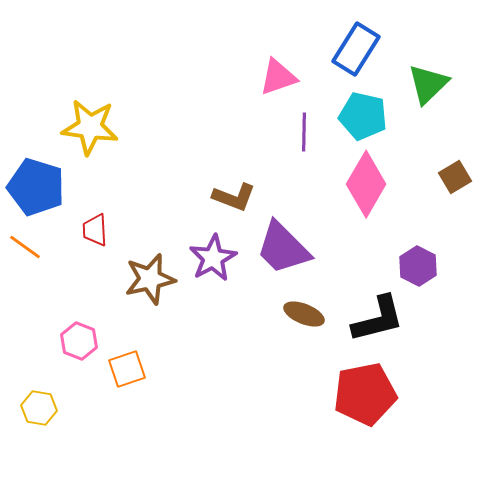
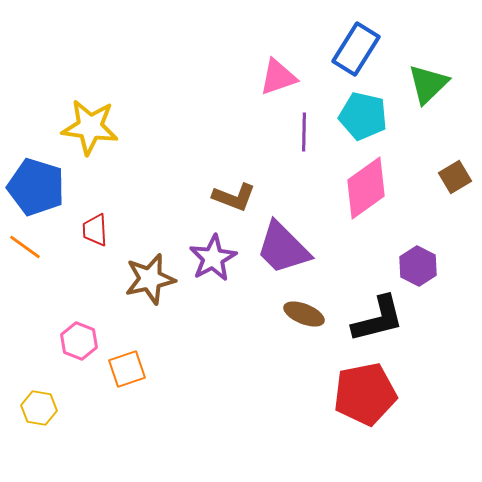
pink diamond: moved 4 px down; rotated 24 degrees clockwise
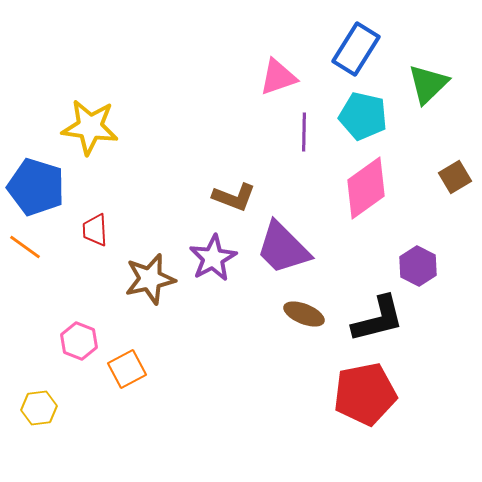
orange square: rotated 9 degrees counterclockwise
yellow hexagon: rotated 16 degrees counterclockwise
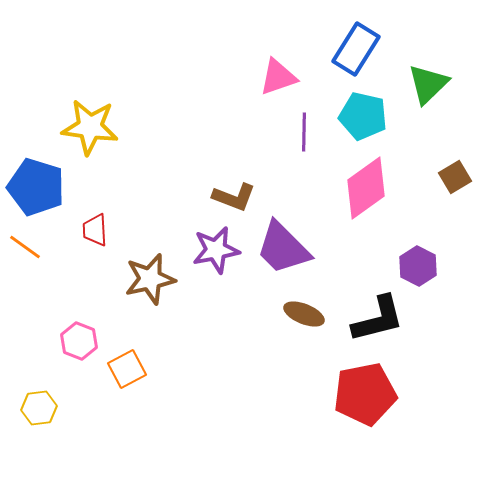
purple star: moved 3 px right, 8 px up; rotated 18 degrees clockwise
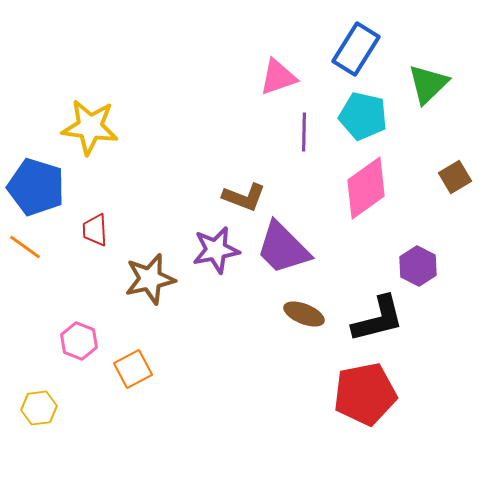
brown L-shape: moved 10 px right
orange square: moved 6 px right
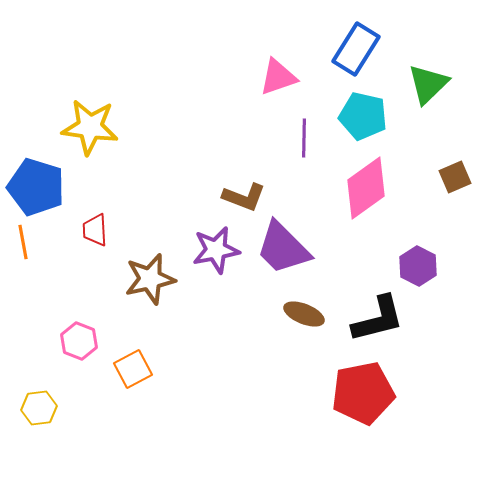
purple line: moved 6 px down
brown square: rotated 8 degrees clockwise
orange line: moved 2 px left, 5 px up; rotated 44 degrees clockwise
red pentagon: moved 2 px left, 1 px up
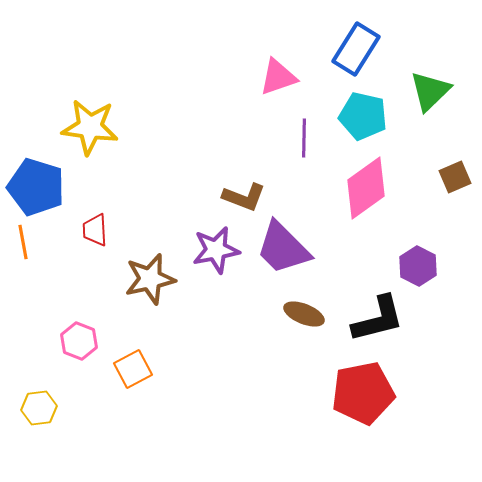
green triangle: moved 2 px right, 7 px down
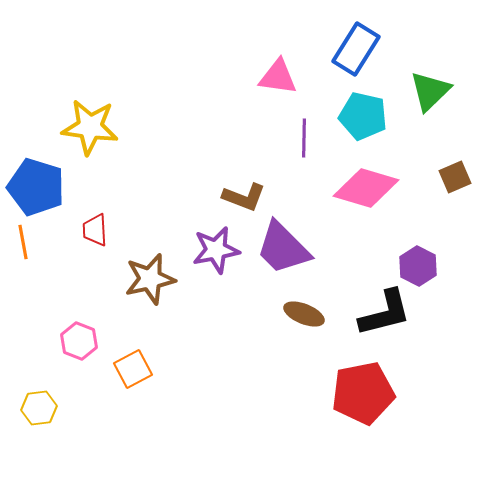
pink triangle: rotated 27 degrees clockwise
pink diamond: rotated 52 degrees clockwise
black L-shape: moved 7 px right, 6 px up
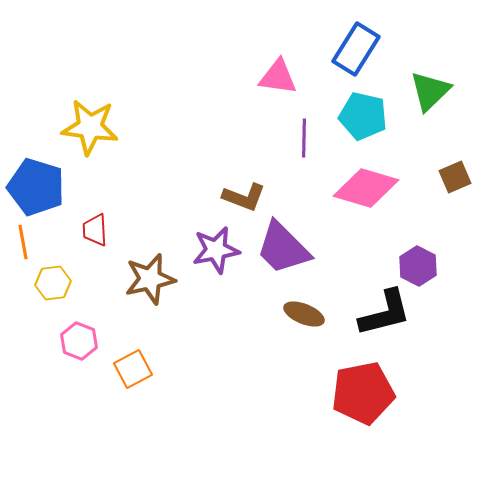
yellow hexagon: moved 14 px right, 125 px up
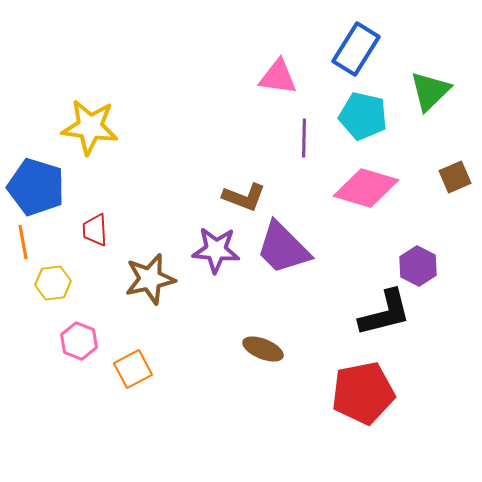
purple star: rotated 15 degrees clockwise
brown ellipse: moved 41 px left, 35 px down
